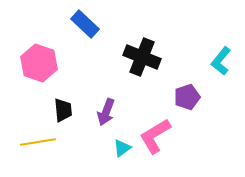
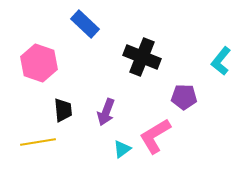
purple pentagon: moved 3 px left; rotated 20 degrees clockwise
cyan triangle: moved 1 px down
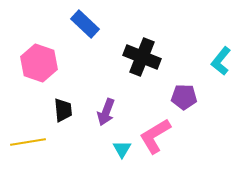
yellow line: moved 10 px left
cyan triangle: rotated 24 degrees counterclockwise
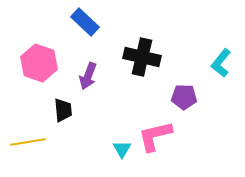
blue rectangle: moved 2 px up
black cross: rotated 9 degrees counterclockwise
cyan L-shape: moved 2 px down
purple arrow: moved 18 px left, 36 px up
pink L-shape: rotated 18 degrees clockwise
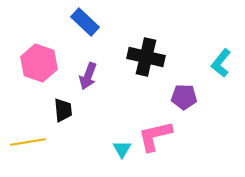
black cross: moved 4 px right
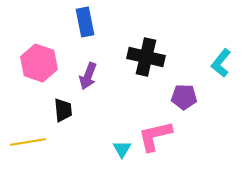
blue rectangle: rotated 36 degrees clockwise
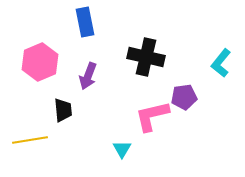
pink hexagon: moved 1 px right, 1 px up; rotated 18 degrees clockwise
purple pentagon: rotated 10 degrees counterclockwise
pink L-shape: moved 3 px left, 20 px up
yellow line: moved 2 px right, 2 px up
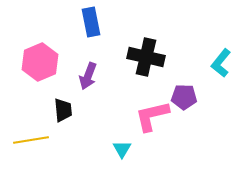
blue rectangle: moved 6 px right
purple pentagon: rotated 10 degrees clockwise
yellow line: moved 1 px right
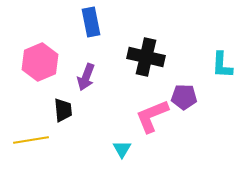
cyan L-shape: moved 1 px right, 2 px down; rotated 36 degrees counterclockwise
purple arrow: moved 2 px left, 1 px down
pink L-shape: rotated 9 degrees counterclockwise
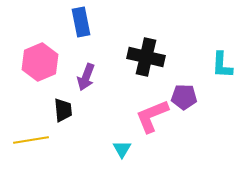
blue rectangle: moved 10 px left
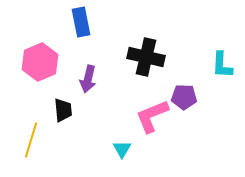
purple arrow: moved 2 px right, 2 px down; rotated 8 degrees counterclockwise
yellow line: rotated 64 degrees counterclockwise
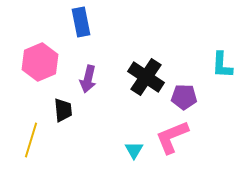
black cross: moved 20 px down; rotated 21 degrees clockwise
pink L-shape: moved 20 px right, 21 px down
cyan triangle: moved 12 px right, 1 px down
